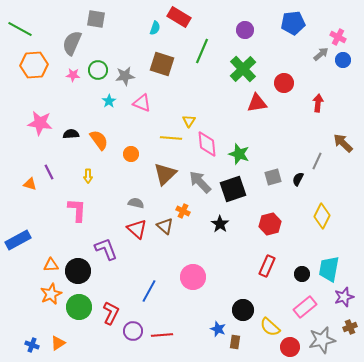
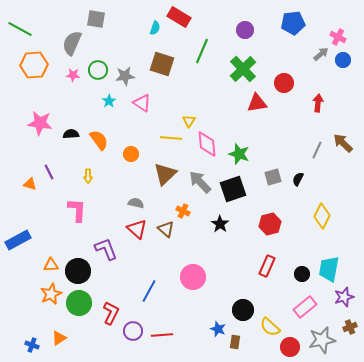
pink triangle at (142, 103): rotated 12 degrees clockwise
gray line at (317, 161): moved 11 px up
brown triangle at (165, 226): moved 1 px right, 3 px down
green circle at (79, 307): moved 4 px up
orange triangle at (58, 343): moved 1 px right, 5 px up
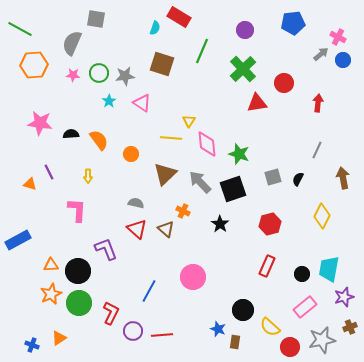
green circle at (98, 70): moved 1 px right, 3 px down
brown arrow at (343, 143): moved 35 px down; rotated 35 degrees clockwise
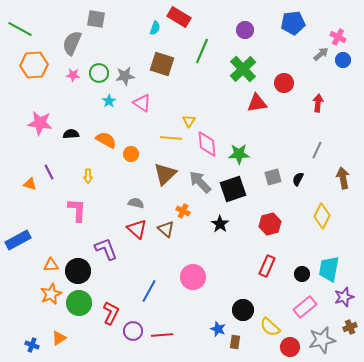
orange semicircle at (99, 140): moved 7 px right; rotated 25 degrees counterclockwise
green star at (239, 154): rotated 20 degrees counterclockwise
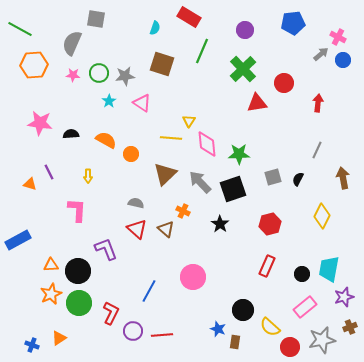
red rectangle at (179, 17): moved 10 px right
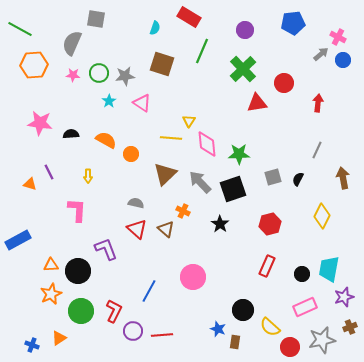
green circle at (79, 303): moved 2 px right, 8 px down
pink rectangle at (305, 307): rotated 15 degrees clockwise
red L-shape at (111, 313): moved 3 px right, 2 px up
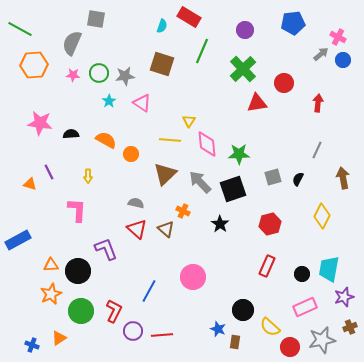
cyan semicircle at (155, 28): moved 7 px right, 2 px up
yellow line at (171, 138): moved 1 px left, 2 px down
